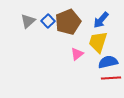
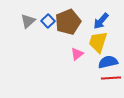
blue arrow: moved 1 px down
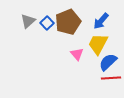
blue square: moved 1 px left, 2 px down
yellow trapezoid: moved 2 px down; rotated 10 degrees clockwise
pink triangle: rotated 32 degrees counterclockwise
blue semicircle: rotated 30 degrees counterclockwise
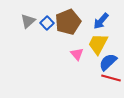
red line: rotated 18 degrees clockwise
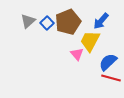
yellow trapezoid: moved 8 px left, 3 px up
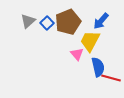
blue semicircle: moved 10 px left, 5 px down; rotated 120 degrees clockwise
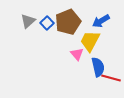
blue arrow: rotated 18 degrees clockwise
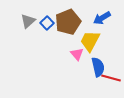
blue arrow: moved 1 px right, 3 px up
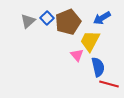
blue square: moved 5 px up
pink triangle: moved 1 px down
red line: moved 2 px left, 6 px down
